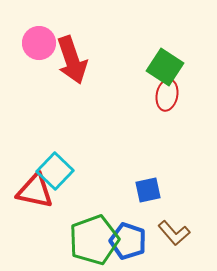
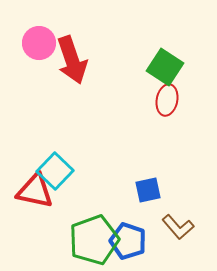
red ellipse: moved 5 px down
brown L-shape: moved 4 px right, 6 px up
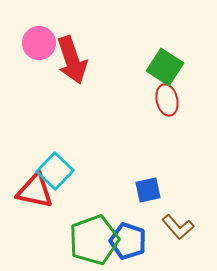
red ellipse: rotated 24 degrees counterclockwise
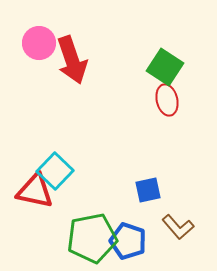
green pentagon: moved 2 px left, 2 px up; rotated 9 degrees clockwise
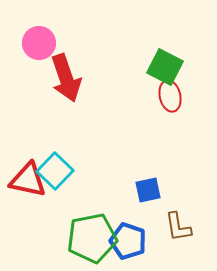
red arrow: moved 6 px left, 18 px down
green square: rotated 6 degrees counterclockwise
red ellipse: moved 3 px right, 4 px up
red triangle: moved 7 px left, 11 px up
brown L-shape: rotated 32 degrees clockwise
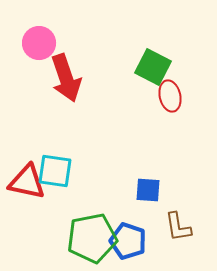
green square: moved 12 px left
cyan square: rotated 36 degrees counterclockwise
red triangle: moved 1 px left, 2 px down
blue square: rotated 16 degrees clockwise
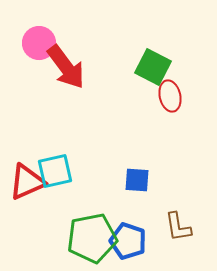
red arrow: moved 11 px up; rotated 18 degrees counterclockwise
cyan square: rotated 21 degrees counterclockwise
red triangle: rotated 36 degrees counterclockwise
blue square: moved 11 px left, 10 px up
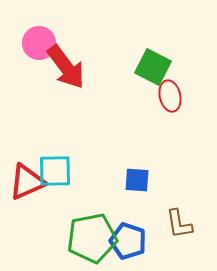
cyan square: rotated 12 degrees clockwise
brown L-shape: moved 1 px right, 3 px up
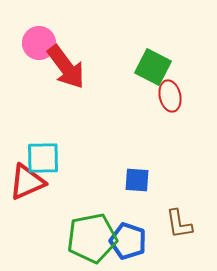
cyan square: moved 12 px left, 13 px up
